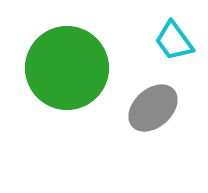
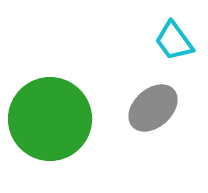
green circle: moved 17 px left, 51 px down
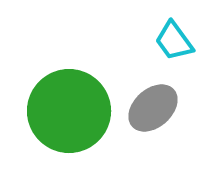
green circle: moved 19 px right, 8 px up
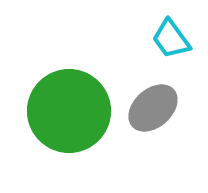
cyan trapezoid: moved 3 px left, 2 px up
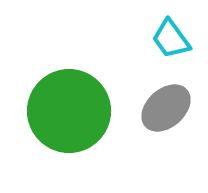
gray ellipse: moved 13 px right
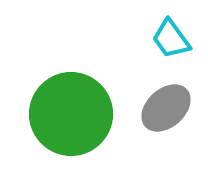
green circle: moved 2 px right, 3 px down
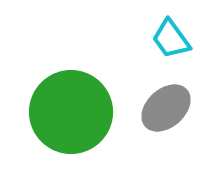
green circle: moved 2 px up
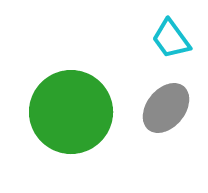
gray ellipse: rotated 9 degrees counterclockwise
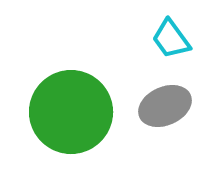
gray ellipse: moved 1 px left, 2 px up; rotated 27 degrees clockwise
